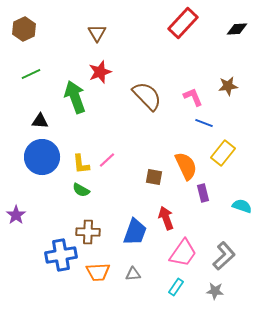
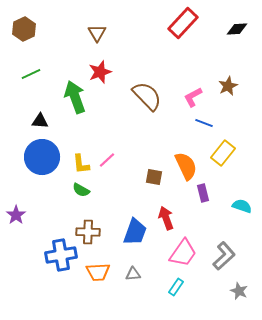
brown star: rotated 18 degrees counterclockwise
pink L-shape: rotated 95 degrees counterclockwise
gray star: moved 24 px right; rotated 18 degrees clockwise
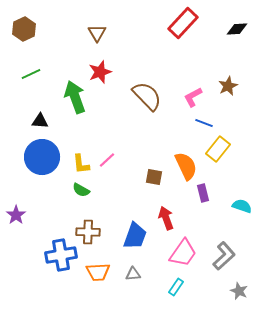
yellow rectangle: moved 5 px left, 4 px up
blue trapezoid: moved 4 px down
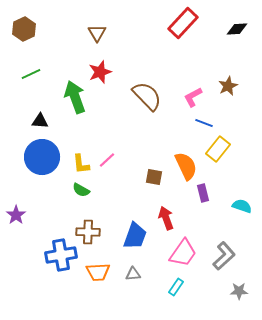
gray star: rotated 24 degrees counterclockwise
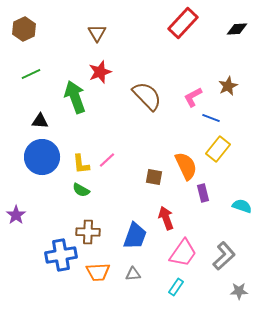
blue line: moved 7 px right, 5 px up
